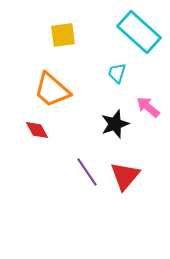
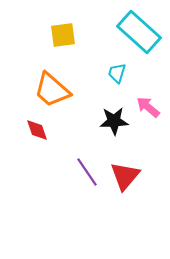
black star: moved 1 px left, 3 px up; rotated 16 degrees clockwise
red diamond: rotated 10 degrees clockwise
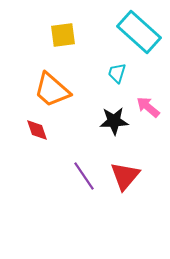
purple line: moved 3 px left, 4 px down
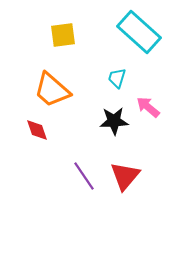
cyan trapezoid: moved 5 px down
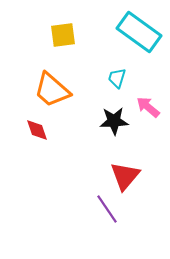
cyan rectangle: rotated 6 degrees counterclockwise
purple line: moved 23 px right, 33 px down
